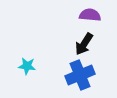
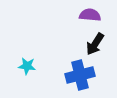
black arrow: moved 11 px right
blue cross: rotated 8 degrees clockwise
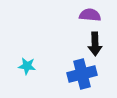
black arrow: rotated 35 degrees counterclockwise
blue cross: moved 2 px right, 1 px up
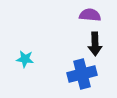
cyan star: moved 2 px left, 7 px up
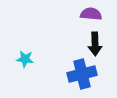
purple semicircle: moved 1 px right, 1 px up
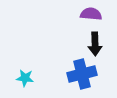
cyan star: moved 19 px down
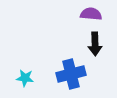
blue cross: moved 11 px left
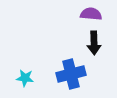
black arrow: moved 1 px left, 1 px up
